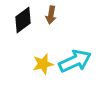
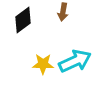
brown arrow: moved 12 px right, 3 px up
yellow star: rotated 15 degrees clockwise
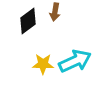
brown arrow: moved 8 px left
black diamond: moved 5 px right, 1 px down
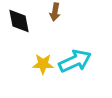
black diamond: moved 9 px left; rotated 64 degrees counterclockwise
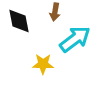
cyan arrow: moved 22 px up; rotated 12 degrees counterclockwise
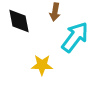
cyan arrow: moved 2 px up; rotated 16 degrees counterclockwise
yellow star: moved 1 px left, 1 px down
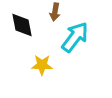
black diamond: moved 3 px right, 4 px down
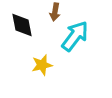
cyan arrow: moved 1 px up
yellow star: rotated 15 degrees counterclockwise
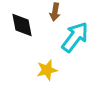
cyan arrow: moved 1 px down
yellow star: moved 5 px right, 5 px down
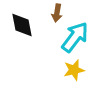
brown arrow: moved 2 px right, 1 px down
yellow star: moved 27 px right
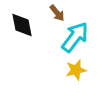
brown arrow: rotated 48 degrees counterclockwise
yellow star: moved 2 px right
